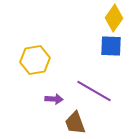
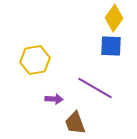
purple line: moved 1 px right, 3 px up
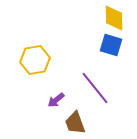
yellow diamond: rotated 36 degrees counterclockwise
blue square: moved 1 px up; rotated 15 degrees clockwise
purple line: rotated 21 degrees clockwise
purple arrow: moved 2 px right, 1 px down; rotated 138 degrees clockwise
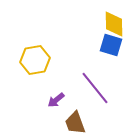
yellow diamond: moved 6 px down
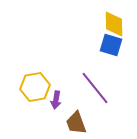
yellow hexagon: moved 27 px down
purple arrow: rotated 42 degrees counterclockwise
brown trapezoid: moved 1 px right
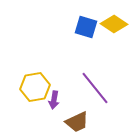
yellow diamond: rotated 56 degrees counterclockwise
blue square: moved 25 px left, 18 px up
purple arrow: moved 2 px left
brown trapezoid: moved 1 px right, 1 px up; rotated 95 degrees counterclockwise
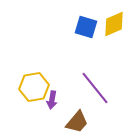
yellow diamond: rotated 56 degrees counterclockwise
yellow hexagon: moved 1 px left
purple arrow: moved 2 px left
brown trapezoid: rotated 25 degrees counterclockwise
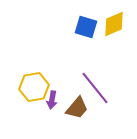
brown trapezoid: moved 14 px up
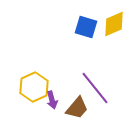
yellow hexagon: rotated 16 degrees counterclockwise
purple arrow: rotated 24 degrees counterclockwise
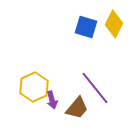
yellow diamond: rotated 40 degrees counterclockwise
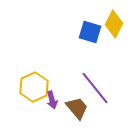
blue square: moved 4 px right, 5 px down
brown trapezoid: rotated 80 degrees counterclockwise
